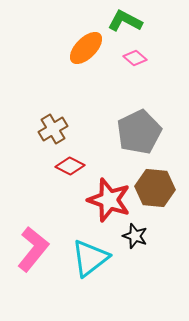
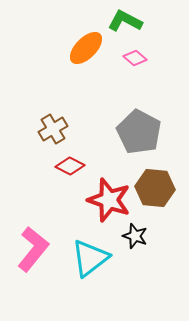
gray pentagon: rotated 18 degrees counterclockwise
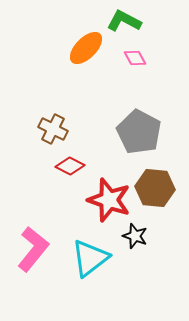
green L-shape: moved 1 px left
pink diamond: rotated 20 degrees clockwise
brown cross: rotated 32 degrees counterclockwise
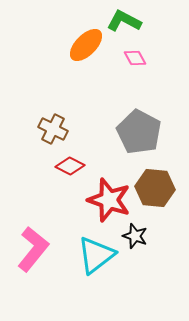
orange ellipse: moved 3 px up
cyan triangle: moved 6 px right, 3 px up
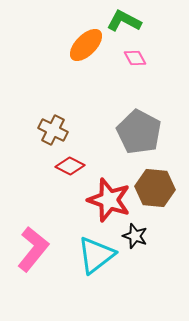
brown cross: moved 1 px down
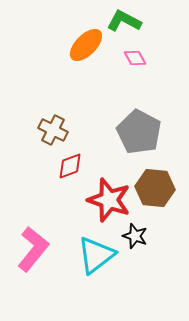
red diamond: rotated 48 degrees counterclockwise
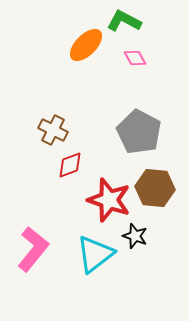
red diamond: moved 1 px up
cyan triangle: moved 1 px left, 1 px up
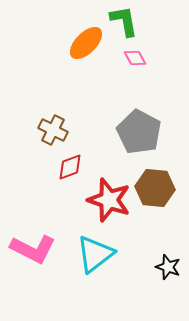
green L-shape: rotated 52 degrees clockwise
orange ellipse: moved 2 px up
red diamond: moved 2 px down
black star: moved 33 px right, 31 px down
pink L-shape: rotated 78 degrees clockwise
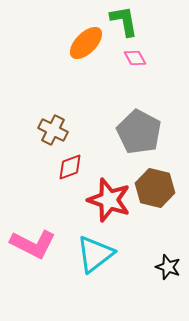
brown hexagon: rotated 9 degrees clockwise
pink L-shape: moved 5 px up
